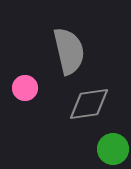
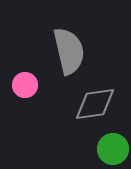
pink circle: moved 3 px up
gray diamond: moved 6 px right
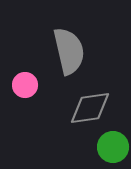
gray diamond: moved 5 px left, 4 px down
green circle: moved 2 px up
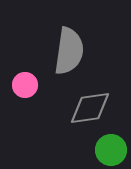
gray semicircle: rotated 21 degrees clockwise
green circle: moved 2 px left, 3 px down
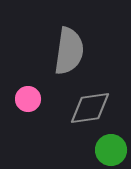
pink circle: moved 3 px right, 14 px down
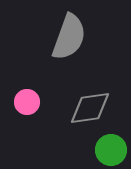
gray semicircle: moved 14 px up; rotated 12 degrees clockwise
pink circle: moved 1 px left, 3 px down
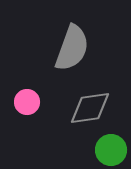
gray semicircle: moved 3 px right, 11 px down
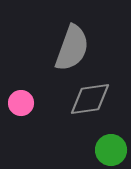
pink circle: moved 6 px left, 1 px down
gray diamond: moved 9 px up
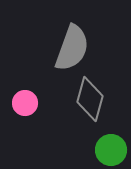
gray diamond: rotated 66 degrees counterclockwise
pink circle: moved 4 px right
